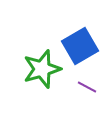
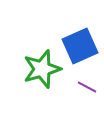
blue square: rotated 6 degrees clockwise
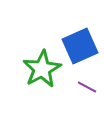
green star: rotated 12 degrees counterclockwise
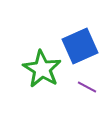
green star: rotated 12 degrees counterclockwise
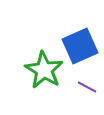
green star: moved 2 px right, 1 px down
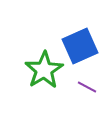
green star: rotated 9 degrees clockwise
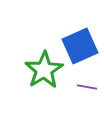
purple line: rotated 18 degrees counterclockwise
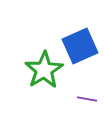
purple line: moved 12 px down
